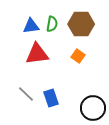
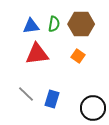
green semicircle: moved 2 px right
blue rectangle: moved 1 px right, 1 px down; rotated 36 degrees clockwise
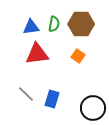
blue triangle: moved 1 px down
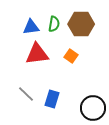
orange square: moved 7 px left
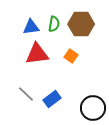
blue rectangle: rotated 36 degrees clockwise
